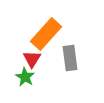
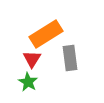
orange rectangle: rotated 16 degrees clockwise
green star: moved 3 px right, 5 px down
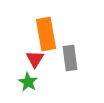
orange rectangle: rotated 68 degrees counterclockwise
red triangle: moved 3 px right
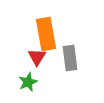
red triangle: moved 2 px right, 2 px up
green star: rotated 18 degrees clockwise
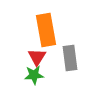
orange rectangle: moved 4 px up
green star: moved 6 px right, 7 px up; rotated 18 degrees clockwise
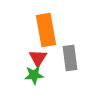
red triangle: moved 1 px right, 1 px down
